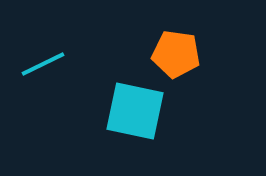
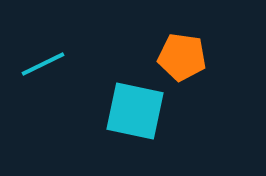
orange pentagon: moved 6 px right, 3 px down
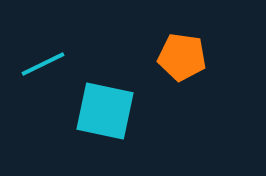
cyan square: moved 30 px left
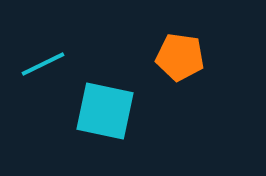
orange pentagon: moved 2 px left
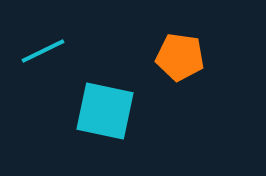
cyan line: moved 13 px up
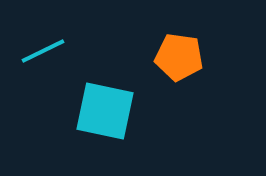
orange pentagon: moved 1 px left
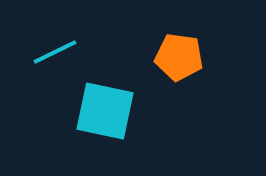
cyan line: moved 12 px right, 1 px down
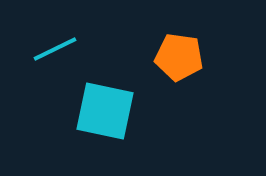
cyan line: moved 3 px up
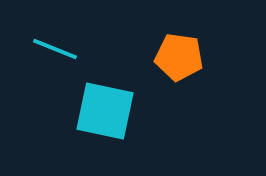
cyan line: rotated 48 degrees clockwise
